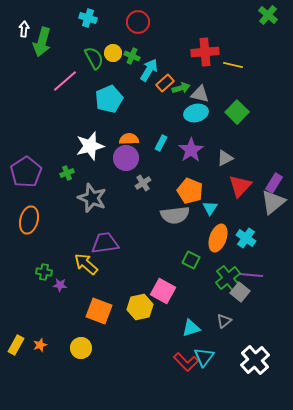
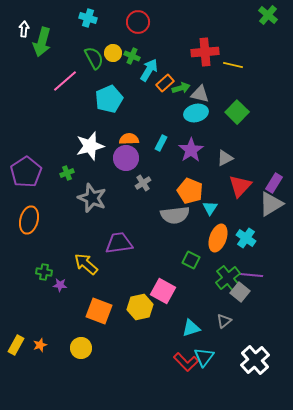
gray triangle at (273, 202): moved 2 px left, 2 px down; rotated 8 degrees clockwise
purple trapezoid at (105, 243): moved 14 px right
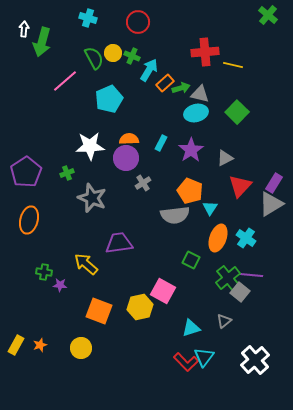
white star at (90, 146): rotated 12 degrees clockwise
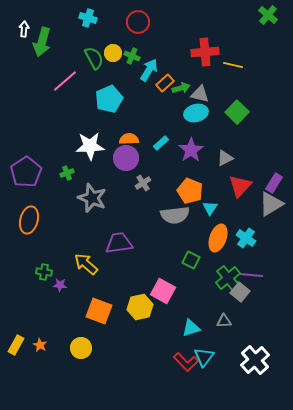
cyan rectangle at (161, 143): rotated 21 degrees clockwise
gray triangle at (224, 321): rotated 35 degrees clockwise
orange star at (40, 345): rotated 24 degrees counterclockwise
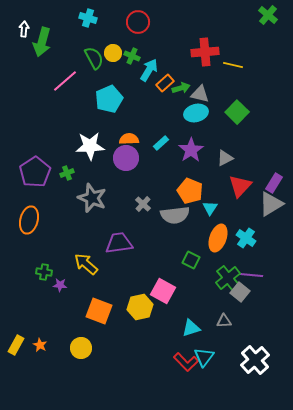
purple pentagon at (26, 172): moved 9 px right
gray cross at (143, 183): moved 21 px down; rotated 14 degrees counterclockwise
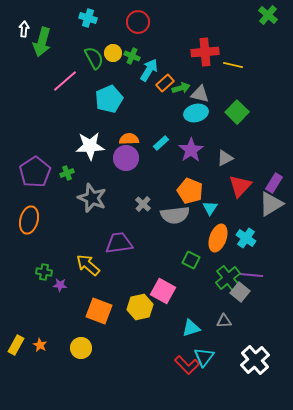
yellow arrow at (86, 264): moved 2 px right, 1 px down
red L-shape at (186, 362): moved 1 px right, 3 px down
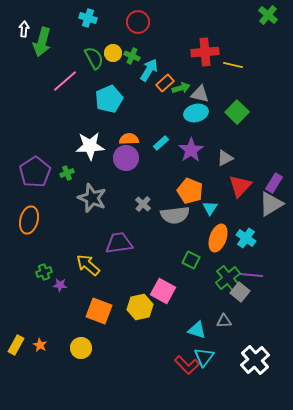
green cross at (44, 272): rotated 28 degrees counterclockwise
cyan triangle at (191, 328): moved 6 px right, 2 px down; rotated 36 degrees clockwise
